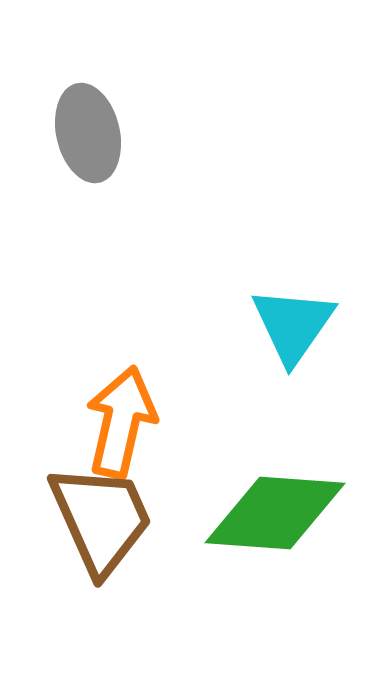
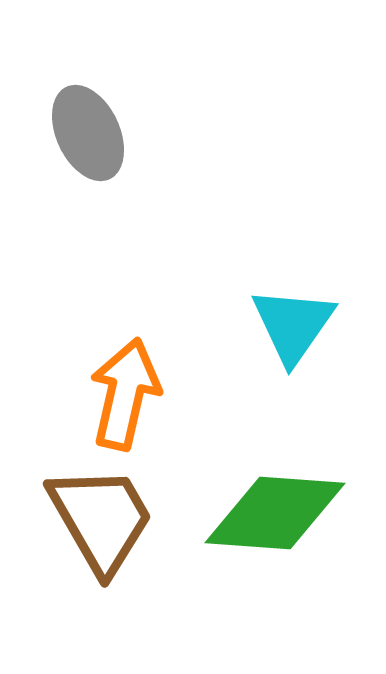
gray ellipse: rotated 12 degrees counterclockwise
orange arrow: moved 4 px right, 28 px up
brown trapezoid: rotated 6 degrees counterclockwise
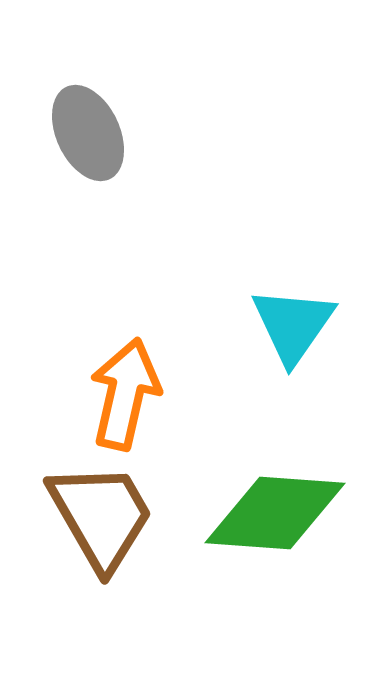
brown trapezoid: moved 3 px up
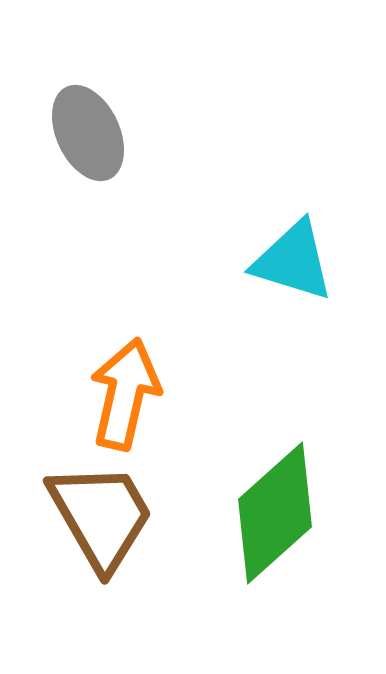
cyan triangle: moved 64 px up; rotated 48 degrees counterclockwise
green diamond: rotated 46 degrees counterclockwise
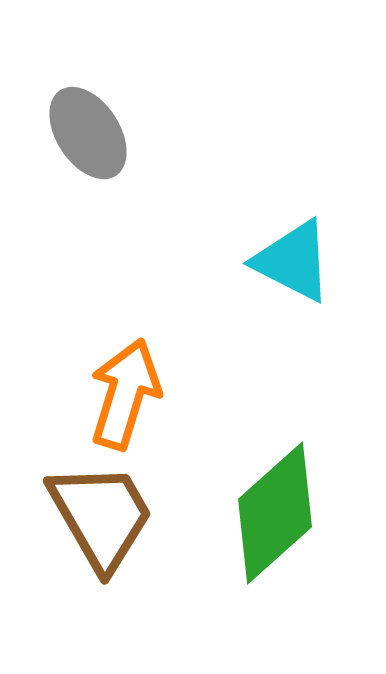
gray ellipse: rotated 8 degrees counterclockwise
cyan triangle: rotated 10 degrees clockwise
orange arrow: rotated 4 degrees clockwise
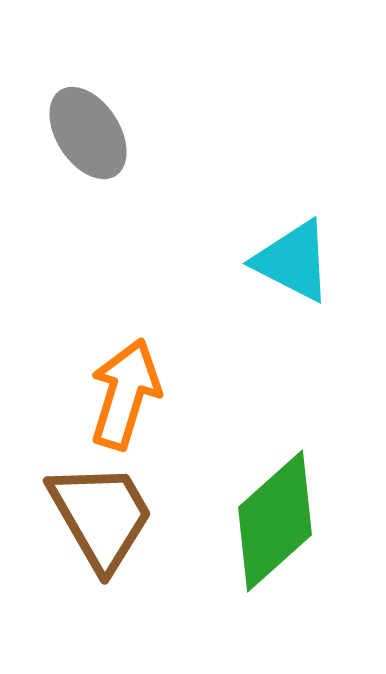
green diamond: moved 8 px down
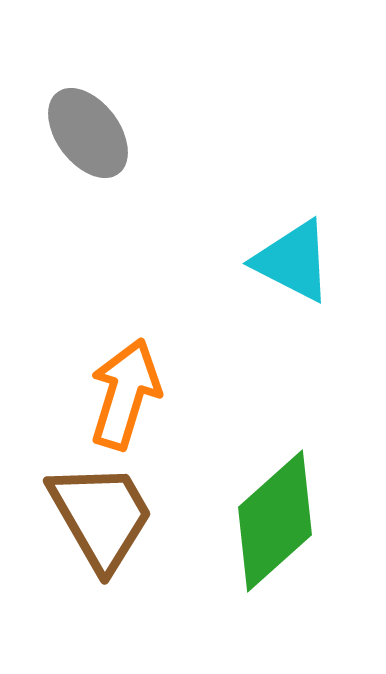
gray ellipse: rotated 4 degrees counterclockwise
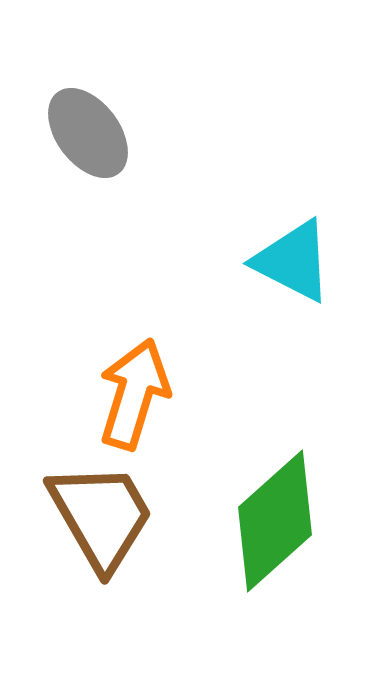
orange arrow: moved 9 px right
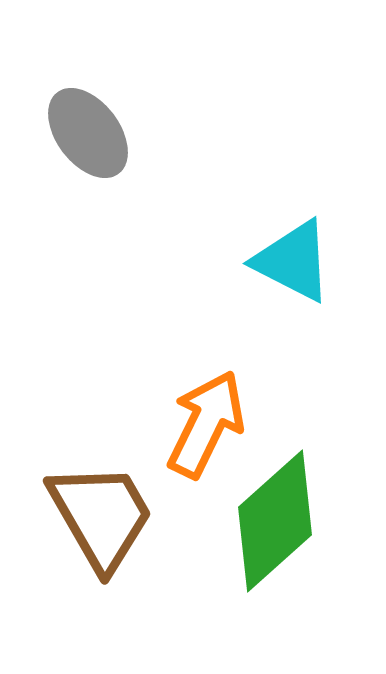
orange arrow: moved 72 px right, 30 px down; rotated 9 degrees clockwise
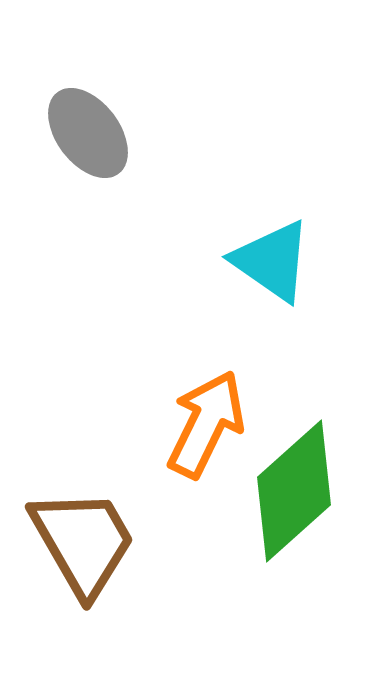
cyan triangle: moved 21 px left; rotated 8 degrees clockwise
brown trapezoid: moved 18 px left, 26 px down
green diamond: moved 19 px right, 30 px up
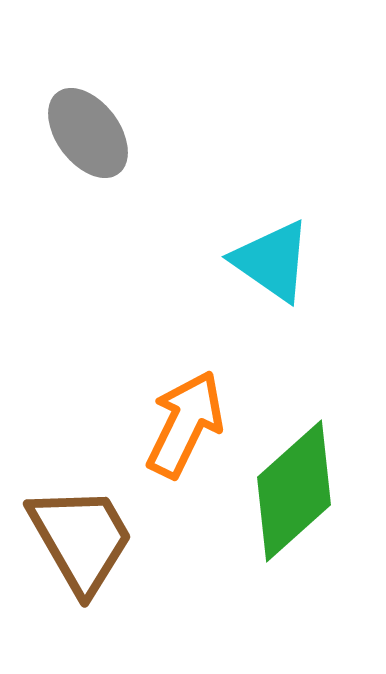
orange arrow: moved 21 px left
brown trapezoid: moved 2 px left, 3 px up
